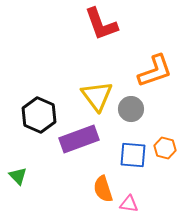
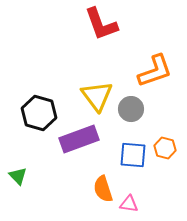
black hexagon: moved 2 px up; rotated 8 degrees counterclockwise
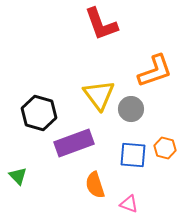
yellow triangle: moved 2 px right, 1 px up
purple rectangle: moved 5 px left, 4 px down
orange semicircle: moved 8 px left, 4 px up
pink triangle: rotated 12 degrees clockwise
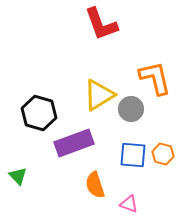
orange L-shape: moved 7 px down; rotated 84 degrees counterclockwise
yellow triangle: rotated 36 degrees clockwise
orange hexagon: moved 2 px left, 6 px down
